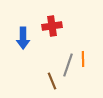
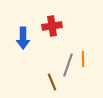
brown line: moved 1 px down
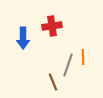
orange line: moved 2 px up
brown line: moved 1 px right
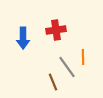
red cross: moved 4 px right, 4 px down
gray line: moved 1 px left, 2 px down; rotated 55 degrees counterclockwise
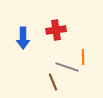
gray line: rotated 35 degrees counterclockwise
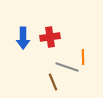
red cross: moved 6 px left, 7 px down
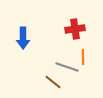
red cross: moved 25 px right, 8 px up
brown line: rotated 30 degrees counterclockwise
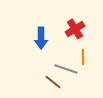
red cross: rotated 24 degrees counterclockwise
blue arrow: moved 18 px right
gray line: moved 1 px left, 2 px down
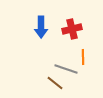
red cross: moved 3 px left; rotated 18 degrees clockwise
blue arrow: moved 11 px up
brown line: moved 2 px right, 1 px down
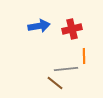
blue arrow: moved 2 px left, 1 px up; rotated 100 degrees counterclockwise
orange line: moved 1 px right, 1 px up
gray line: rotated 25 degrees counterclockwise
